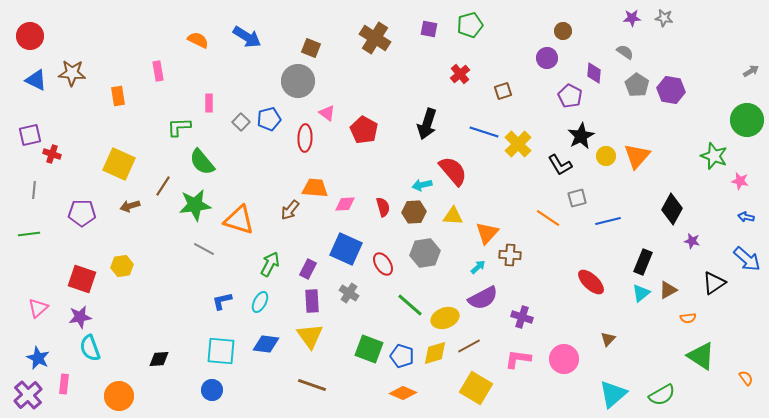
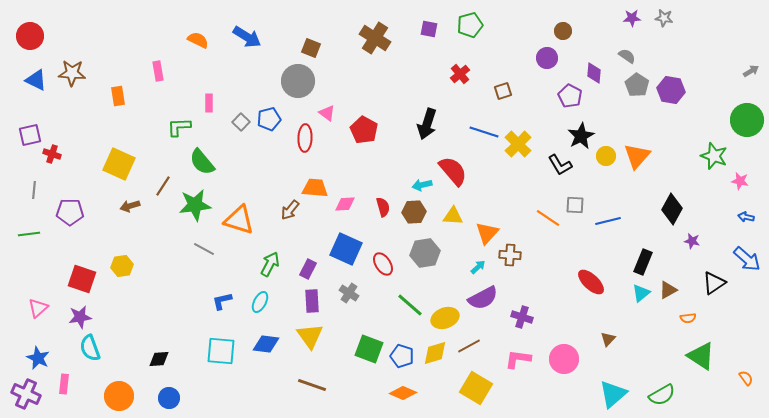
gray semicircle at (625, 52): moved 2 px right, 4 px down
gray square at (577, 198): moved 2 px left, 7 px down; rotated 18 degrees clockwise
purple pentagon at (82, 213): moved 12 px left, 1 px up
blue circle at (212, 390): moved 43 px left, 8 px down
purple cross at (28, 395): moved 2 px left, 1 px up; rotated 24 degrees counterclockwise
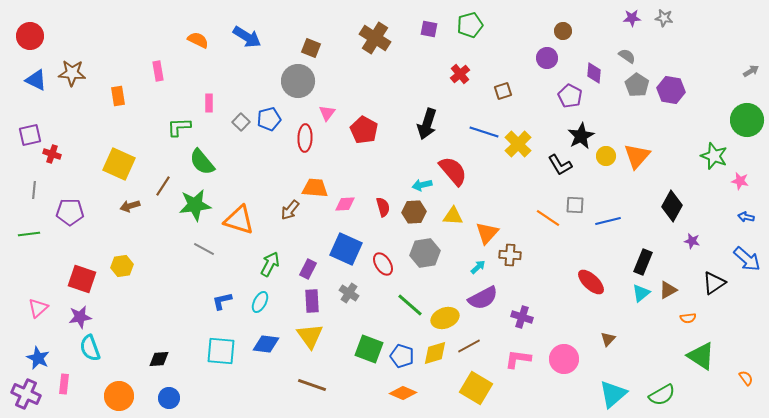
pink triangle at (327, 113): rotated 30 degrees clockwise
black diamond at (672, 209): moved 3 px up
